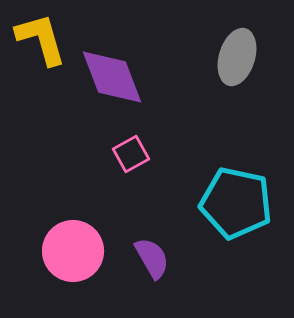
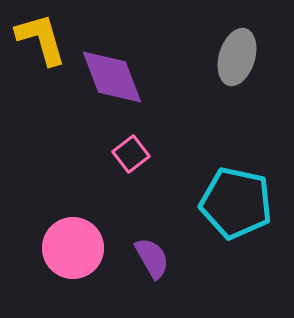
pink square: rotated 9 degrees counterclockwise
pink circle: moved 3 px up
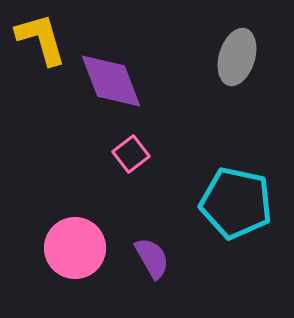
purple diamond: moved 1 px left, 4 px down
pink circle: moved 2 px right
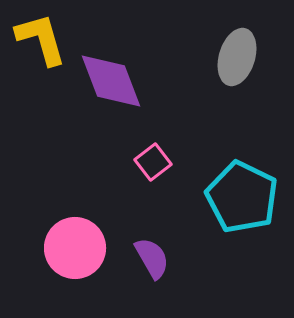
pink square: moved 22 px right, 8 px down
cyan pentagon: moved 6 px right, 6 px up; rotated 14 degrees clockwise
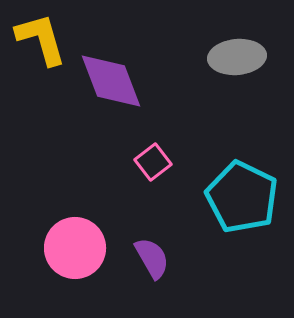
gray ellipse: rotated 68 degrees clockwise
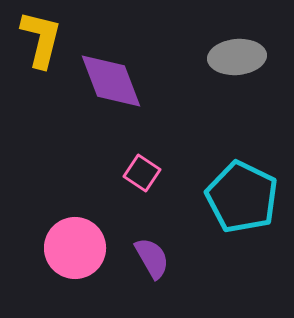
yellow L-shape: rotated 30 degrees clockwise
pink square: moved 11 px left, 11 px down; rotated 18 degrees counterclockwise
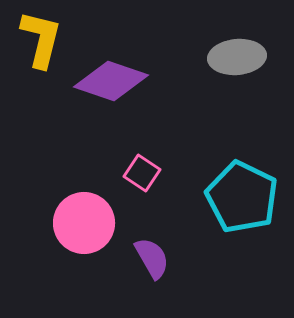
purple diamond: rotated 50 degrees counterclockwise
pink circle: moved 9 px right, 25 px up
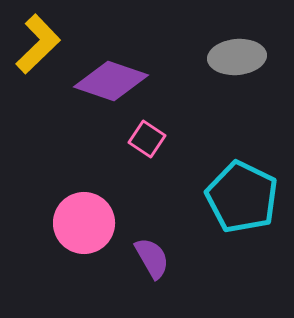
yellow L-shape: moved 3 px left, 5 px down; rotated 32 degrees clockwise
pink square: moved 5 px right, 34 px up
